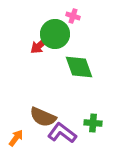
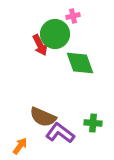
pink cross: rotated 32 degrees counterclockwise
red arrow: rotated 75 degrees counterclockwise
green diamond: moved 1 px right, 4 px up
purple L-shape: moved 2 px left
orange arrow: moved 4 px right, 8 px down
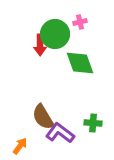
pink cross: moved 7 px right, 6 px down
red arrow: rotated 25 degrees clockwise
brown semicircle: rotated 36 degrees clockwise
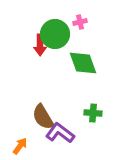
green diamond: moved 3 px right
green cross: moved 10 px up
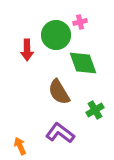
green circle: moved 1 px right, 1 px down
red arrow: moved 13 px left, 5 px down
green cross: moved 2 px right, 3 px up; rotated 36 degrees counterclockwise
brown semicircle: moved 16 px right, 25 px up
orange arrow: rotated 60 degrees counterclockwise
